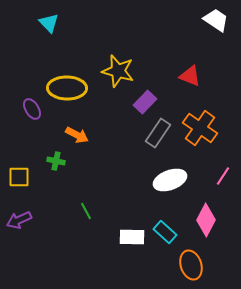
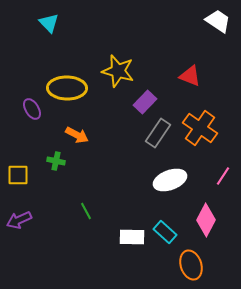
white trapezoid: moved 2 px right, 1 px down
yellow square: moved 1 px left, 2 px up
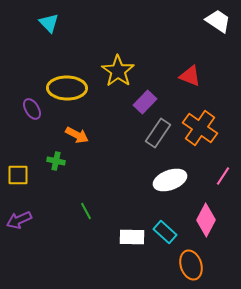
yellow star: rotated 20 degrees clockwise
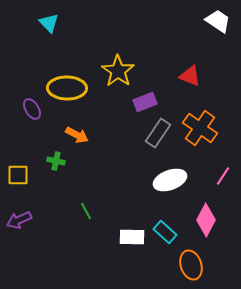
purple rectangle: rotated 25 degrees clockwise
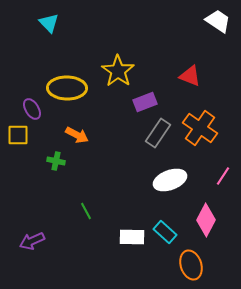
yellow square: moved 40 px up
purple arrow: moved 13 px right, 21 px down
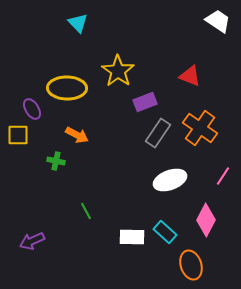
cyan triangle: moved 29 px right
